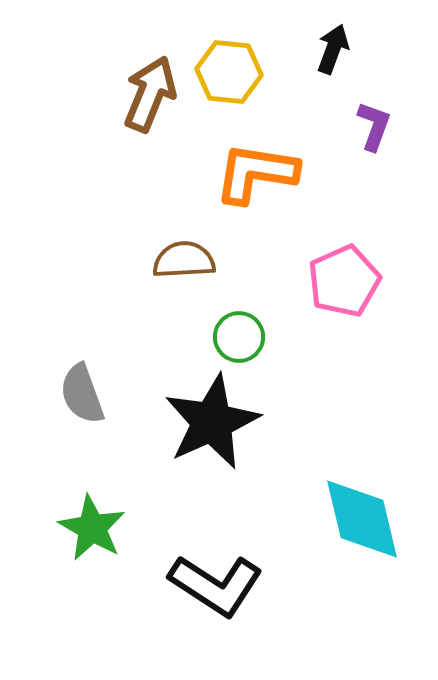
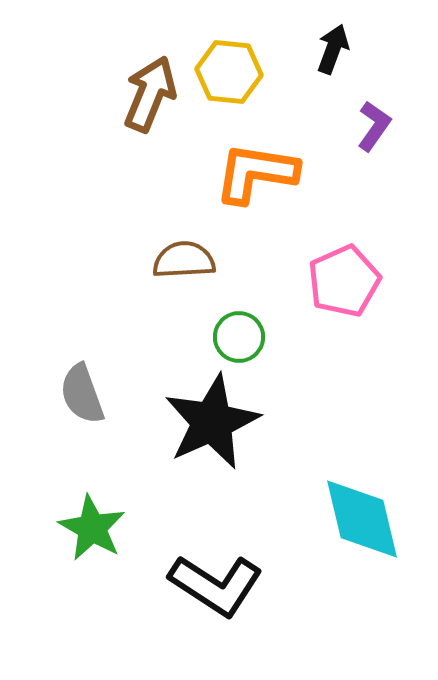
purple L-shape: rotated 15 degrees clockwise
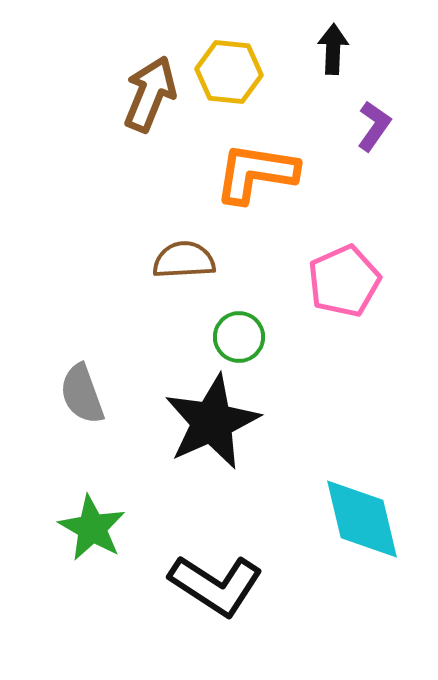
black arrow: rotated 18 degrees counterclockwise
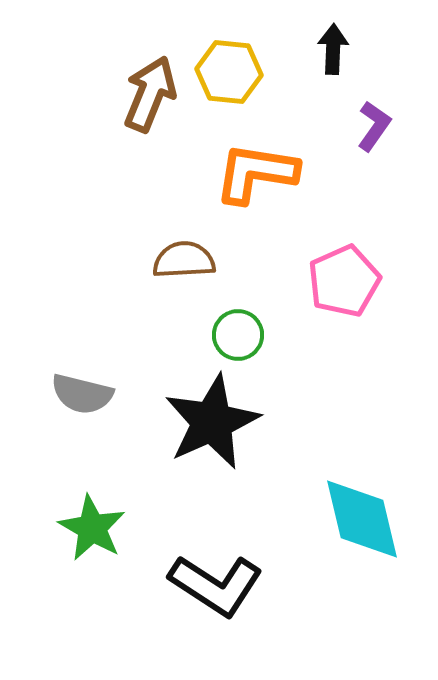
green circle: moved 1 px left, 2 px up
gray semicircle: rotated 56 degrees counterclockwise
